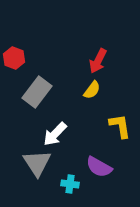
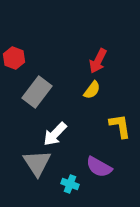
cyan cross: rotated 12 degrees clockwise
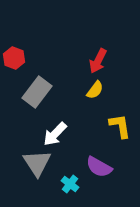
yellow semicircle: moved 3 px right
cyan cross: rotated 18 degrees clockwise
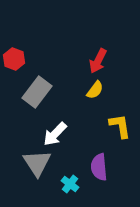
red hexagon: moved 1 px down
purple semicircle: rotated 56 degrees clockwise
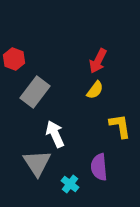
gray rectangle: moved 2 px left
white arrow: rotated 112 degrees clockwise
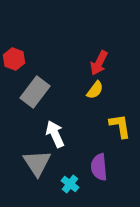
red arrow: moved 1 px right, 2 px down
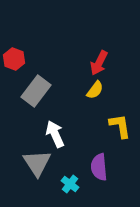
gray rectangle: moved 1 px right, 1 px up
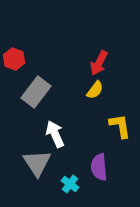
gray rectangle: moved 1 px down
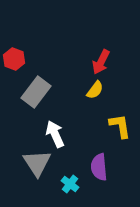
red arrow: moved 2 px right, 1 px up
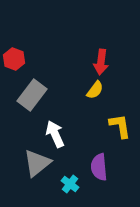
red arrow: rotated 20 degrees counterclockwise
gray rectangle: moved 4 px left, 3 px down
gray triangle: rotated 24 degrees clockwise
